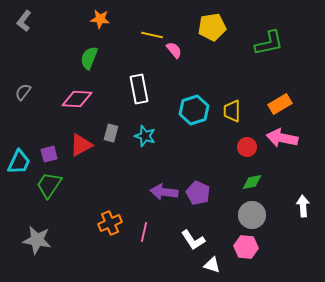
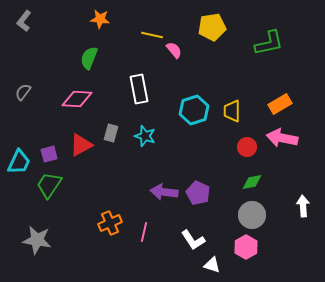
pink hexagon: rotated 25 degrees clockwise
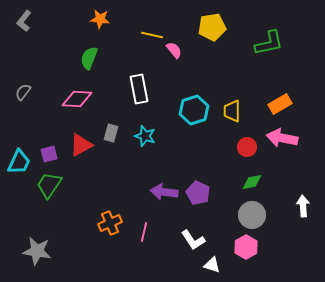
gray star: moved 11 px down
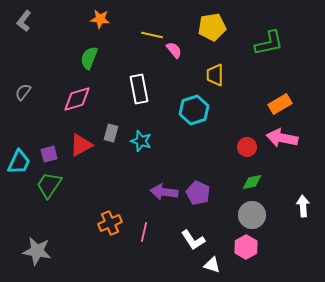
pink diamond: rotated 20 degrees counterclockwise
yellow trapezoid: moved 17 px left, 36 px up
cyan star: moved 4 px left, 5 px down
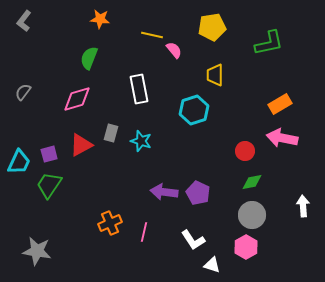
red circle: moved 2 px left, 4 px down
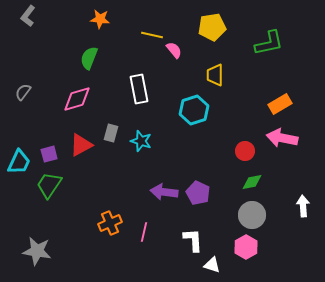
gray L-shape: moved 4 px right, 5 px up
white L-shape: rotated 150 degrees counterclockwise
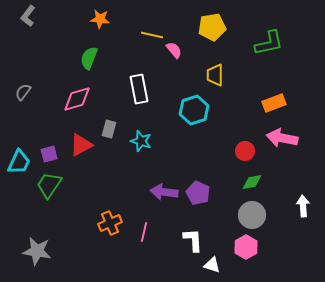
orange rectangle: moved 6 px left, 1 px up; rotated 10 degrees clockwise
gray rectangle: moved 2 px left, 4 px up
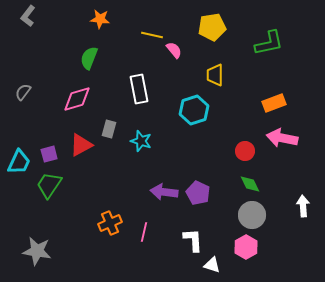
green diamond: moved 2 px left, 2 px down; rotated 75 degrees clockwise
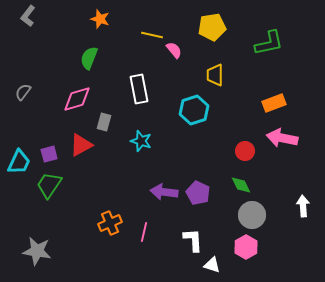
orange star: rotated 12 degrees clockwise
gray rectangle: moved 5 px left, 7 px up
green diamond: moved 9 px left, 1 px down
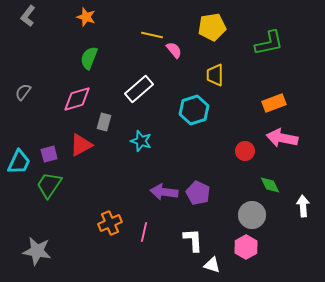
orange star: moved 14 px left, 2 px up
white rectangle: rotated 60 degrees clockwise
green diamond: moved 29 px right
